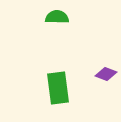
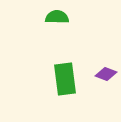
green rectangle: moved 7 px right, 9 px up
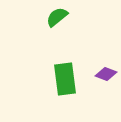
green semicircle: rotated 40 degrees counterclockwise
